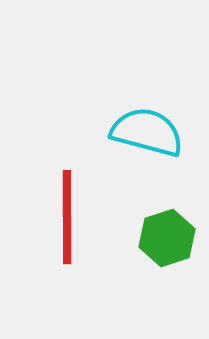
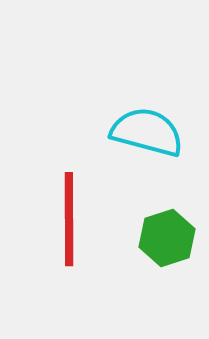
red line: moved 2 px right, 2 px down
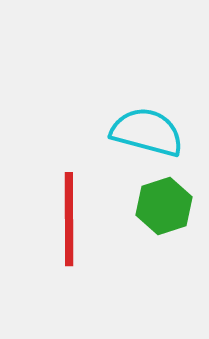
green hexagon: moved 3 px left, 32 px up
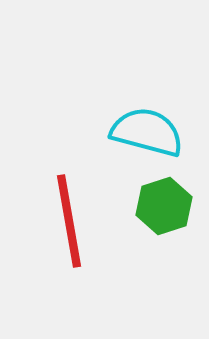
red line: moved 2 px down; rotated 10 degrees counterclockwise
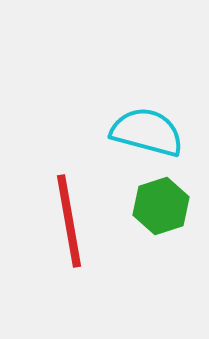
green hexagon: moved 3 px left
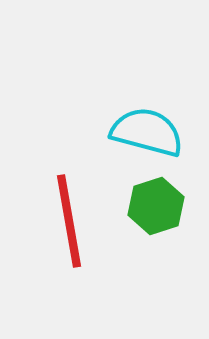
green hexagon: moved 5 px left
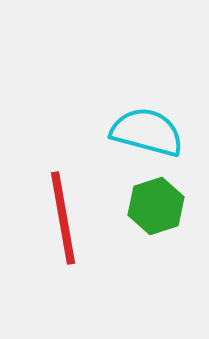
red line: moved 6 px left, 3 px up
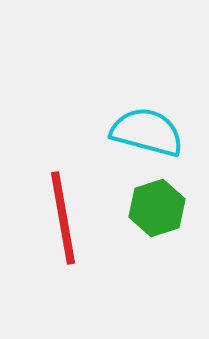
green hexagon: moved 1 px right, 2 px down
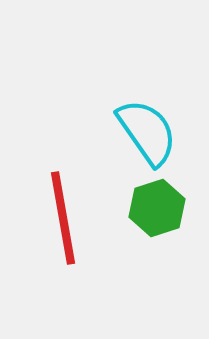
cyan semicircle: rotated 40 degrees clockwise
